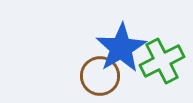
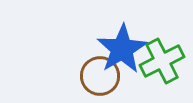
blue star: moved 1 px right, 1 px down
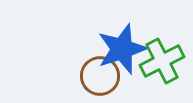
blue star: rotated 12 degrees clockwise
